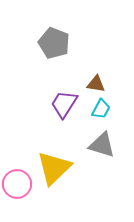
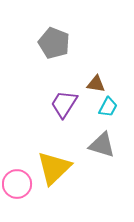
cyan trapezoid: moved 7 px right, 2 px up
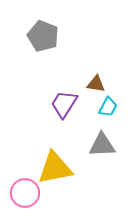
gray pentagon: moved 11 px left, 7 px up
gray triangle: rotated 20 degrees counterclockwise
yellow triangle: moved 1 px right; rotated 33 degrees clockwise
pink circle: moved 8 px right, 9 px down
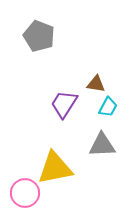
gray pentagon: moved 4 px left
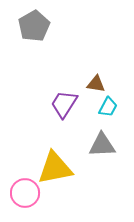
gray pentagon: moved 5 px left, 10 px up; rotated 20 degrees clockwise
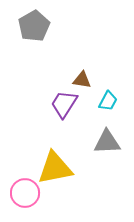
brown triangle: moved 14 px left, 4 px up
cyan trapezoid: moved 6 px up
gray triangle: moved 5 px right, 3 px up
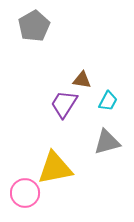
gray triangle: rotated 12 degrees counterclockwise
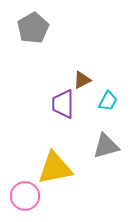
gray pentagon: moved 1 px left, 2 px down
brown triangle: rotated 36 degrees counterclockwise
purple trapezoid: moved 1 px left; rotated 32 degrees counterclockwise
gray triangle: moved 1 px left, 4 px down
pink circle: moved 3 px down
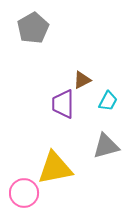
pink circle: moved 1 px left, 3 px up
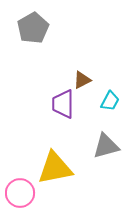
cyan trapezoid: moved 2 px right
pink circle: moved 4 px left
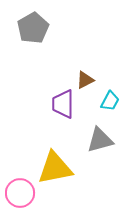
brown triangle: moved 3 px right
gray triangle: moved 6 px left, 6 px up
